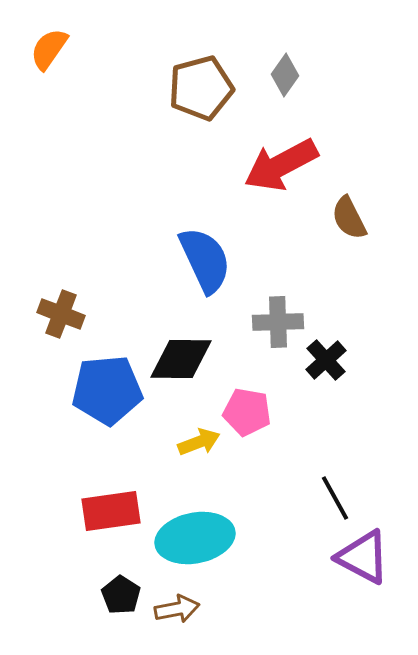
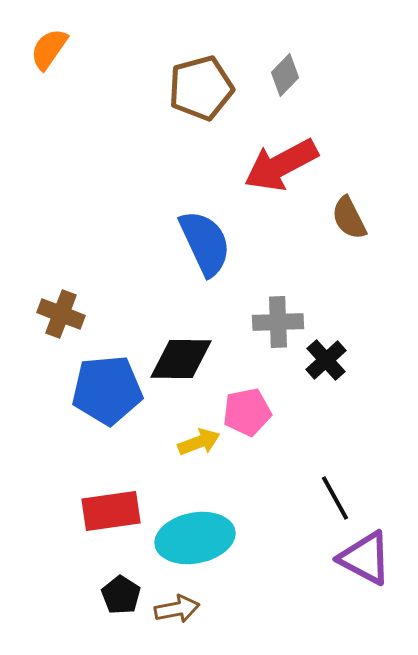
gray diamond: rotated 9 degrees clockwise
blue semicircle: moved 17 px up
pink pentagon: rotated 21 degrees counterclockwise
purple triangle: moved 2 px right, 1 px down
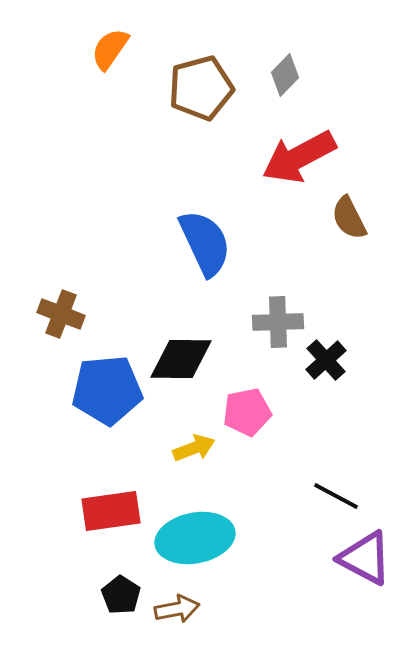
orange semicircle: moved 61 px right
red arrow: moved 18 px right, 8 px up
yellow arrow: moved 5 px left, 6 px down
black line: moved 1 px right, 2 px up; rotated 33 degrees counterclockwise
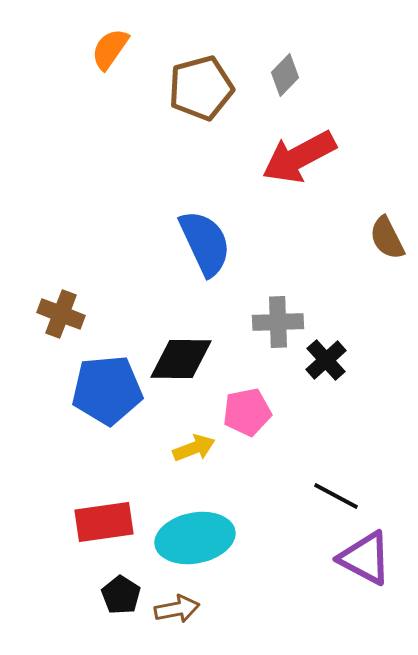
brown semicircle: moved 38 px right, 20 px down
red rectangle: moved 7 px left, 11 px down
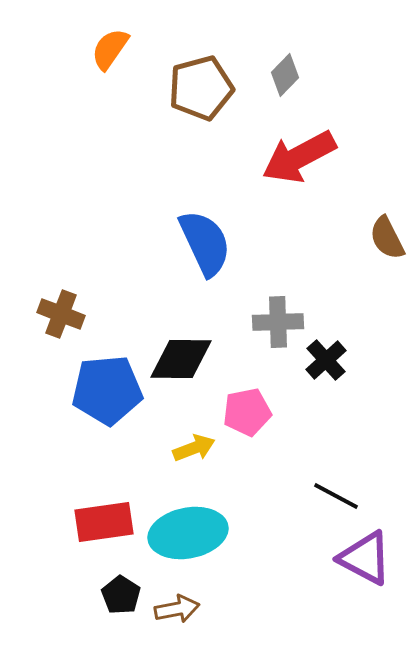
cyan ellipse: moved 7 px left, 5 px up
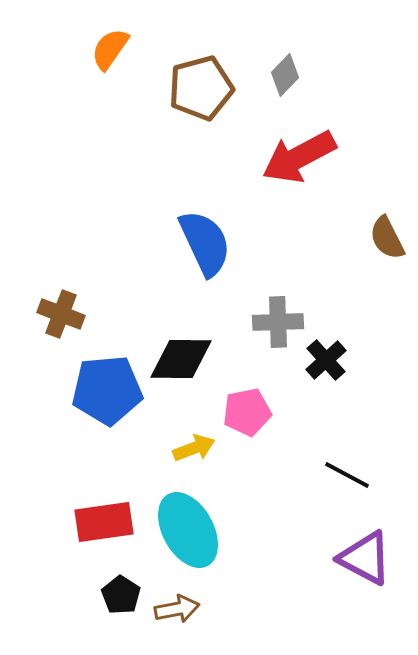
black line: moved 11 px right, 21 px up
cyan ellipse: moved 3 px up; rotated 72 degrees clockwise
